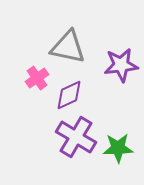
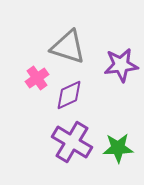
gray triangle: rotated 6 degrees clockwise
purple cross: moved 4 px left, 5 px down
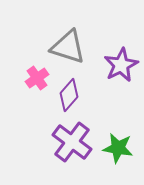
purple star: rotated 20 degrees counterclockwise
purple diamond: rotated 24 degrees counterclockwise
purple cross: rotated 6 degrees clockwise
green star: rotated 12 degrees clockwise
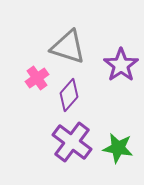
purple star: rotated 8 degrees counterclockwise
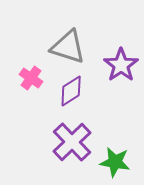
pink cross: moved 6 px left; rotated 20 degrees counterclockwise
purple diamond: moved 2 px right, 4 px up; rotated 16 degrees clockwise
purple cross: rotated 9 degrees clockwise
green star: moved 3 px left, 14 px down
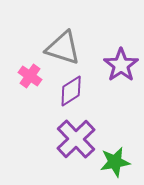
gray triangle: moved 5 px left, 1 px down
pink cross: moved 1 px left, 2 px up
purple cross: moved 4 px right, 3 px up
green star: rotated 20 degrees counterclockwise
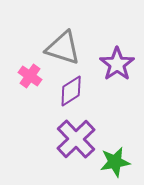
purple star: moved 4 px left, 1 px up
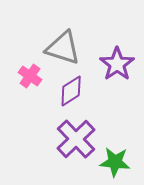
green star: rotated 16 degrees clockwise
